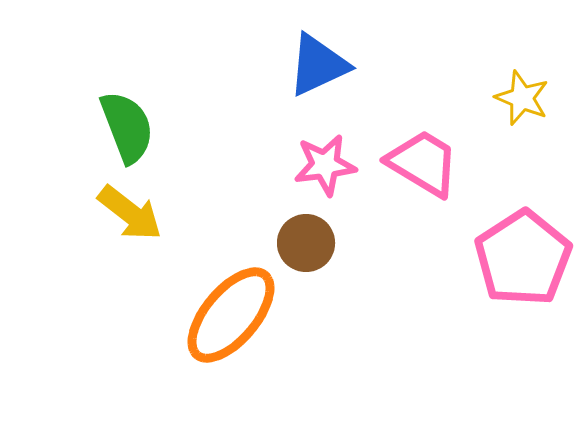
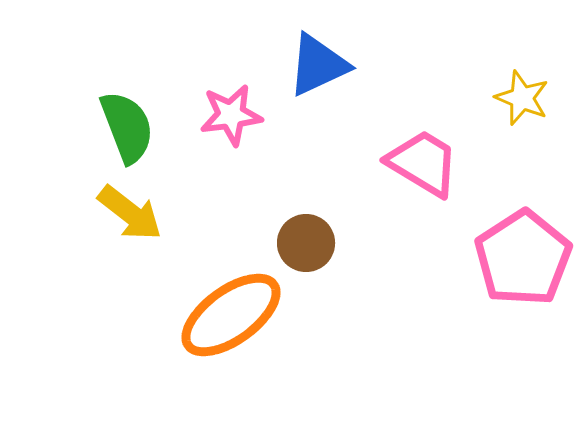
pink star: moved 94 px left, 50 px up
orange ellipse: rotated 14 degrees clockwise
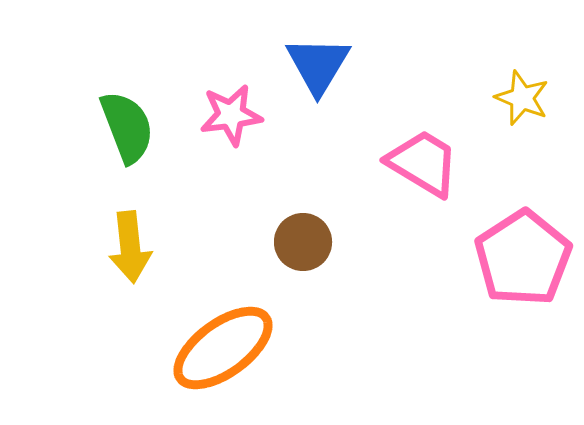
blue triangle: rotated 34 degrees counterclockwise
yellow arrow: moved 34 px down; rotated 46 degrees clockwise
brown circle: moved 3 px left, 1 px up
orange ellipse: moved 8 px left, 33 px down
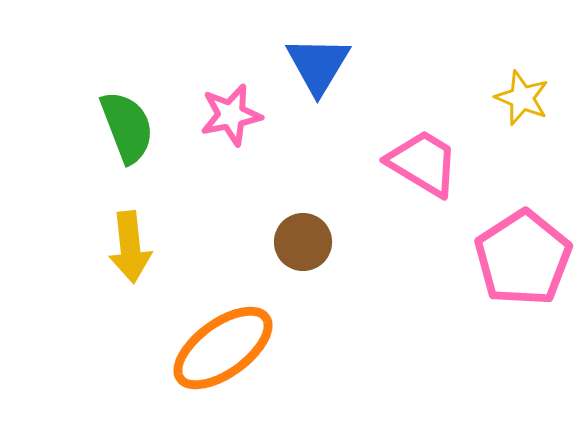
pink star: rotated 4 degrees counterclockwise
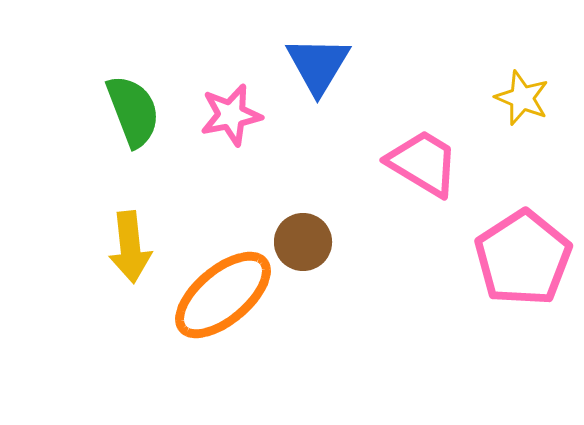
green semicircle: moved 6 px right, 16 px up
orange ellipse: moved 53 px up; rotated 4 degrees counterclockwise
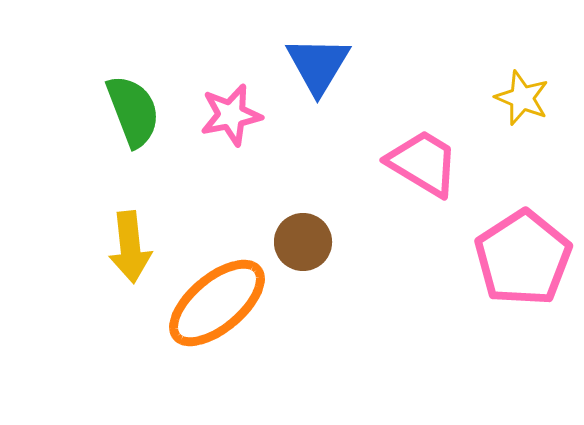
orange ellipse: moved 6 px left, 8 px down
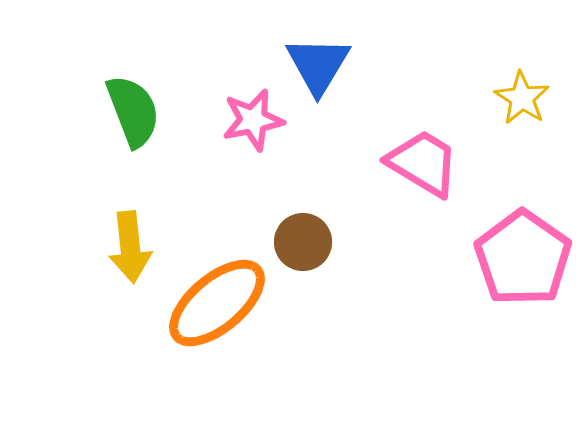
yellow star: rotated 10 degrees clockwise
pink star: moved 22 px right, 5 px down
pink pentagon: rotated 4 degrees counterclockwise
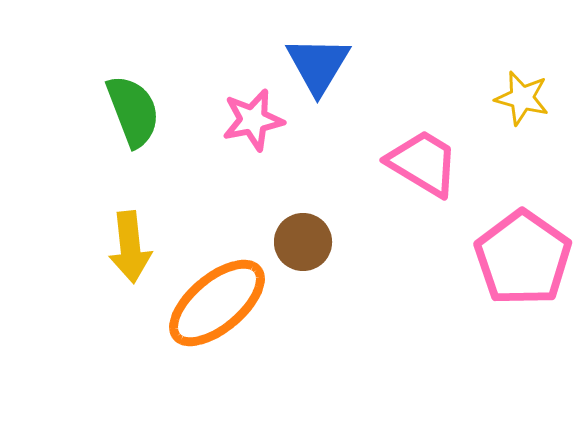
yellow star: rotated 18 degrees counterclockwise
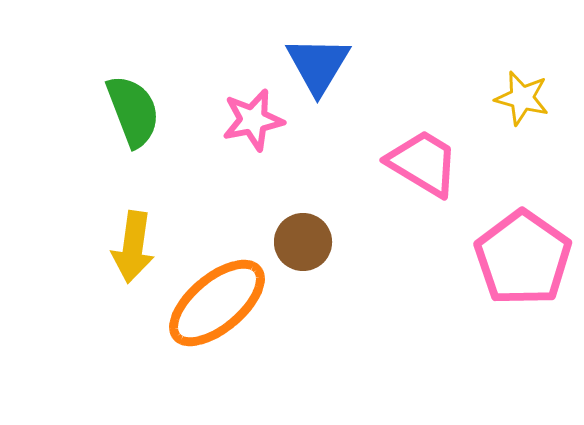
yellow arrow: moved 3 px right; rotated 14 degrees clockwise
